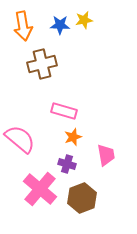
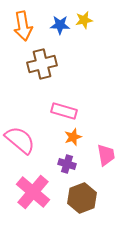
pink semicircle: moved 1 px down
pink cross: moved 7 px left, 3 px down
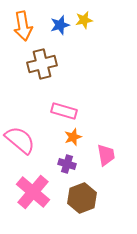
blue star: rotated 18 degrees counterclockwise
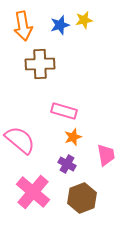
brown cross: moved 2 px left; rotated 12 degrees clockwise
purple cross: rotated 12 degrees clockwise
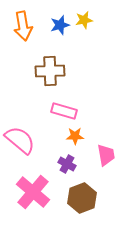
brown cross: moved 10 px right, 7 px down
orange star: moved 2 px right, 1 px up; rotated 18 degrees clockwise
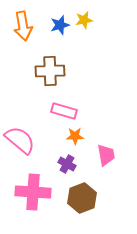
pink cross: rotated 36 degrees counterclockwise
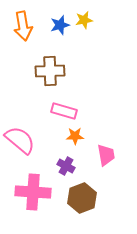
purple cross: moved 1 px left, 2 px down
